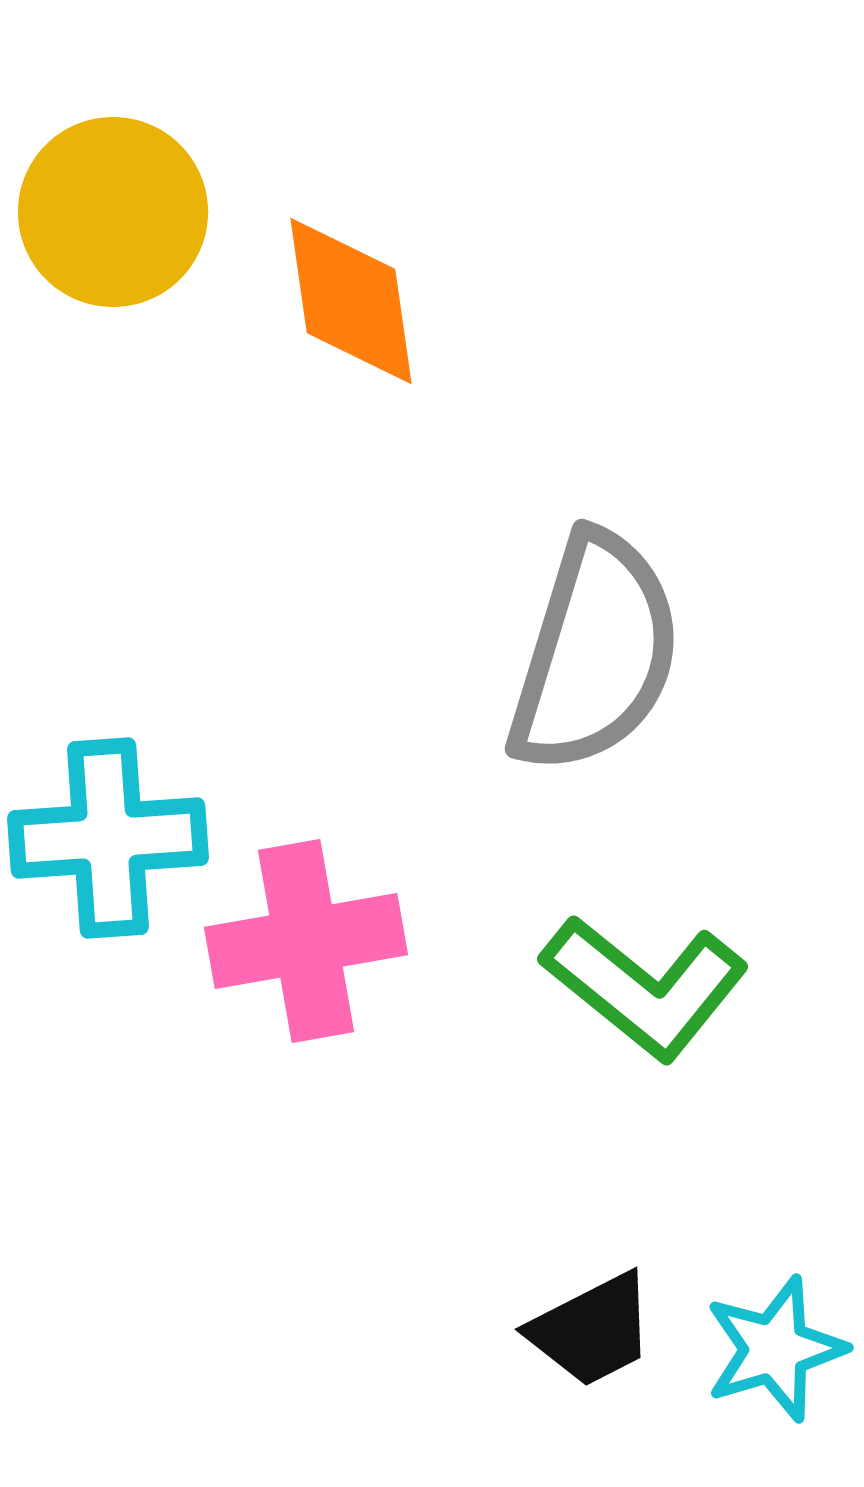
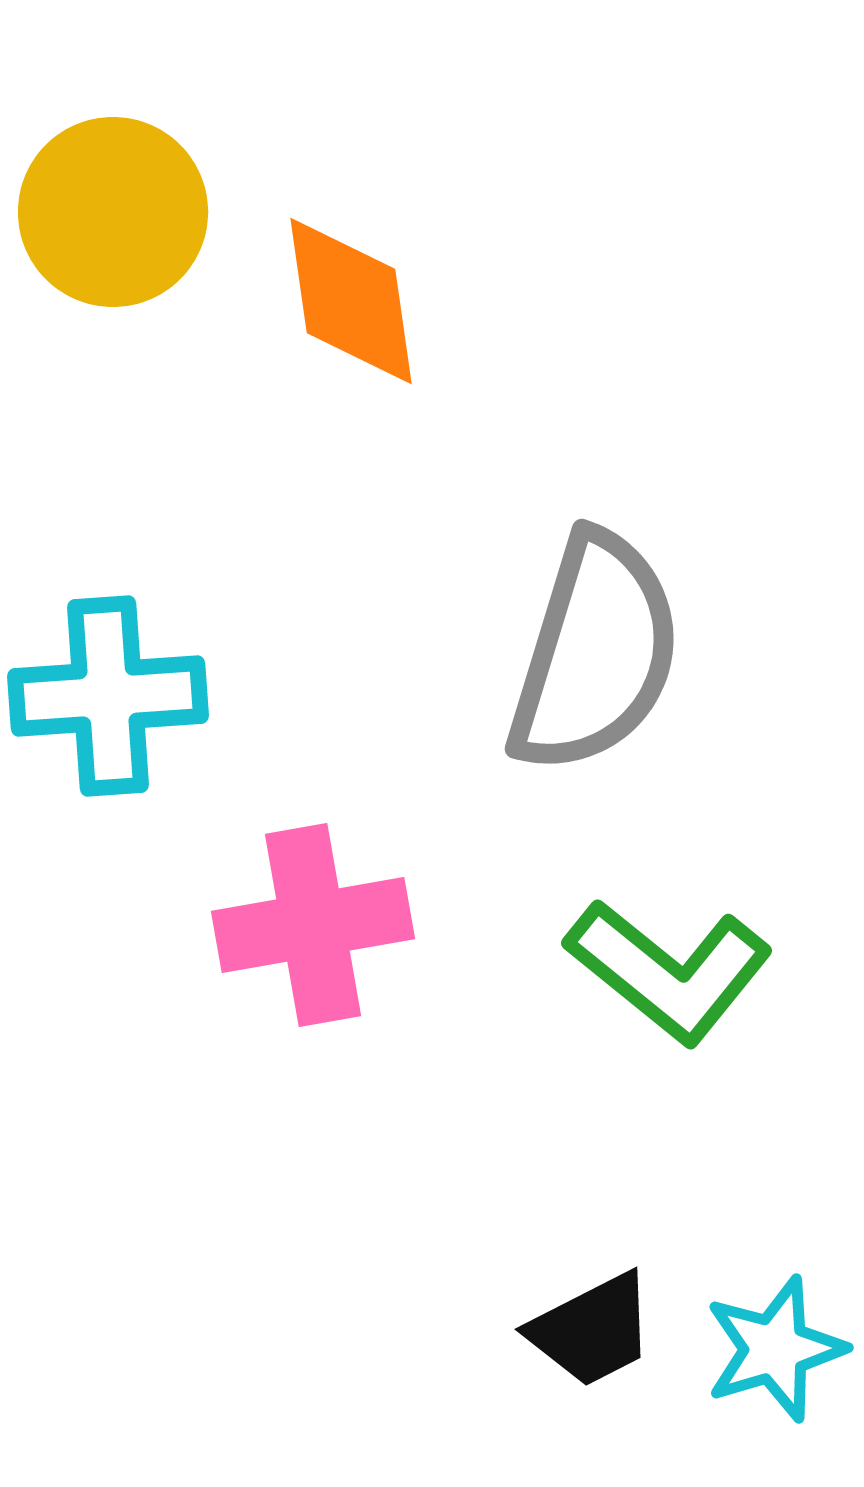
cyan cross: moved 142 px up
pink cross: moved 7 px right, 16 px up
green L-shape: moved 24 px right, 16 px up
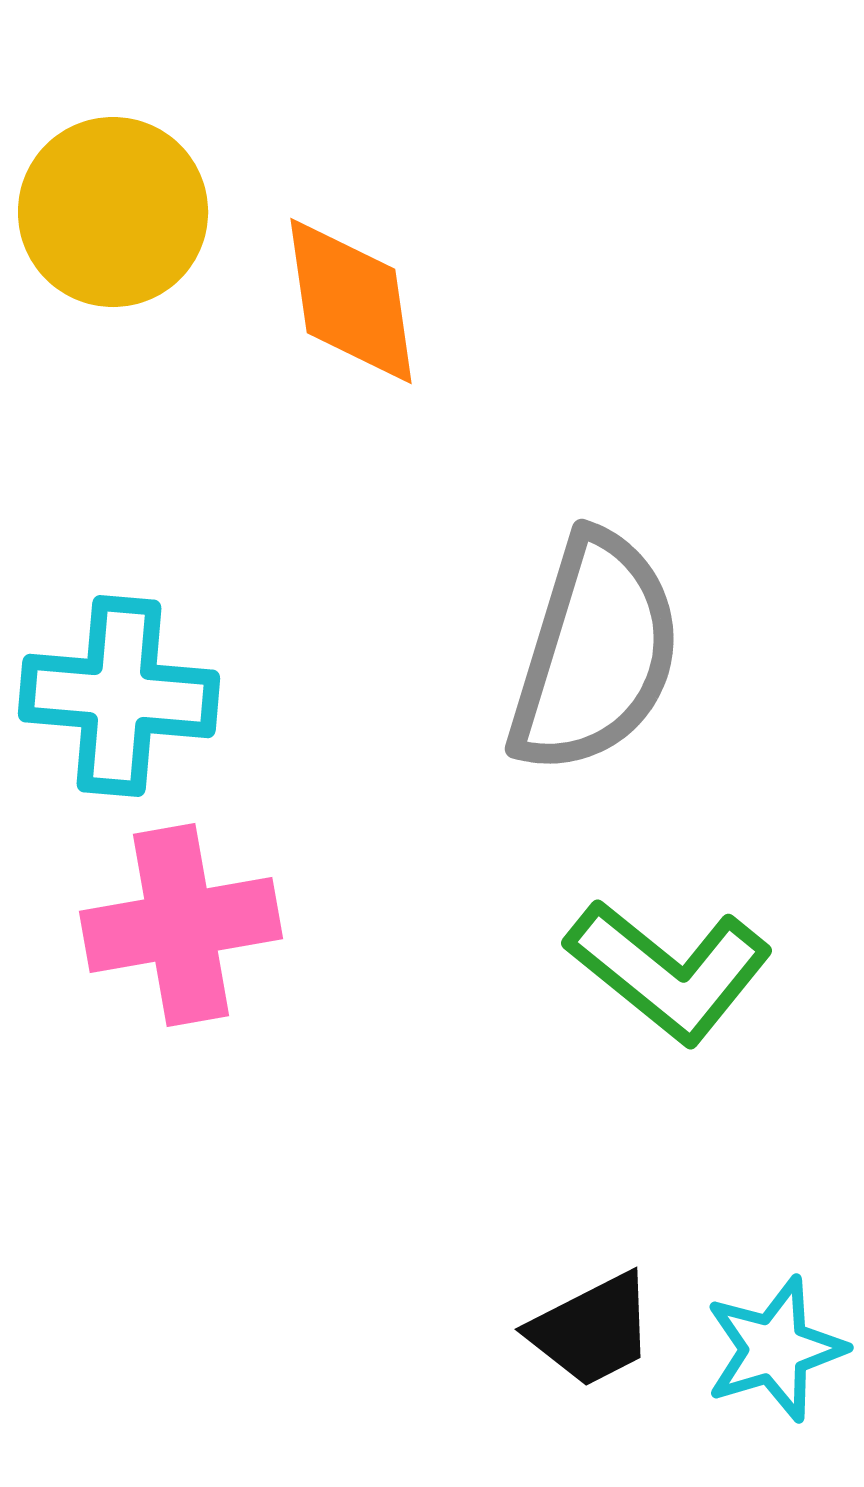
cyan cross: moved 11 px right; rotated 9 degrees clockwise
pink cross: moved 132 px left
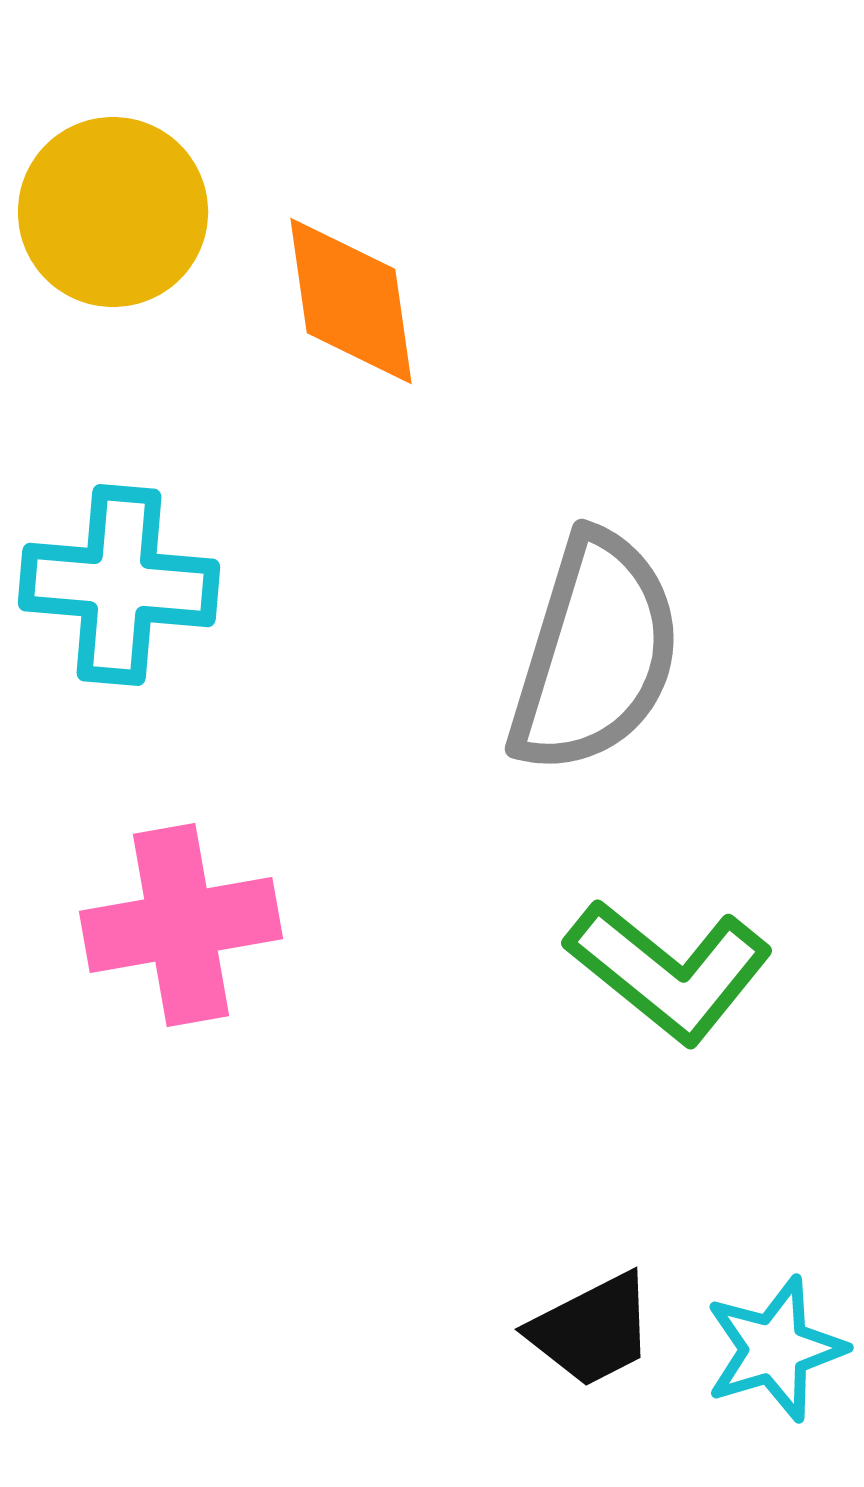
cyan cross: moved 111 px up
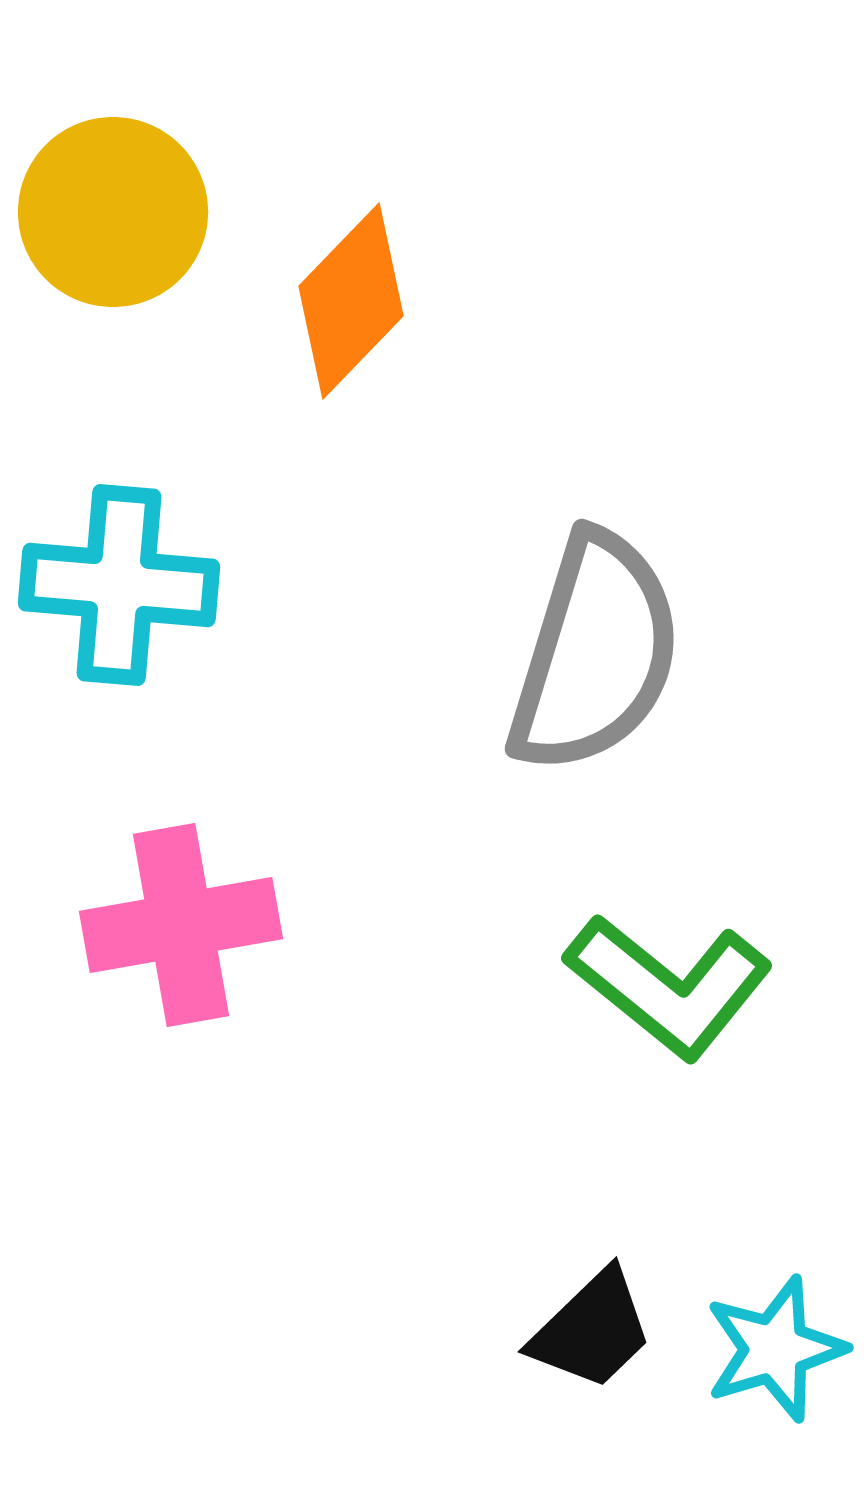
orange diamond: rotated 52 degrees clockwise
green L-shape: moved 15 px down
black trapezoid: rotated 17 degrees counterclockwise
